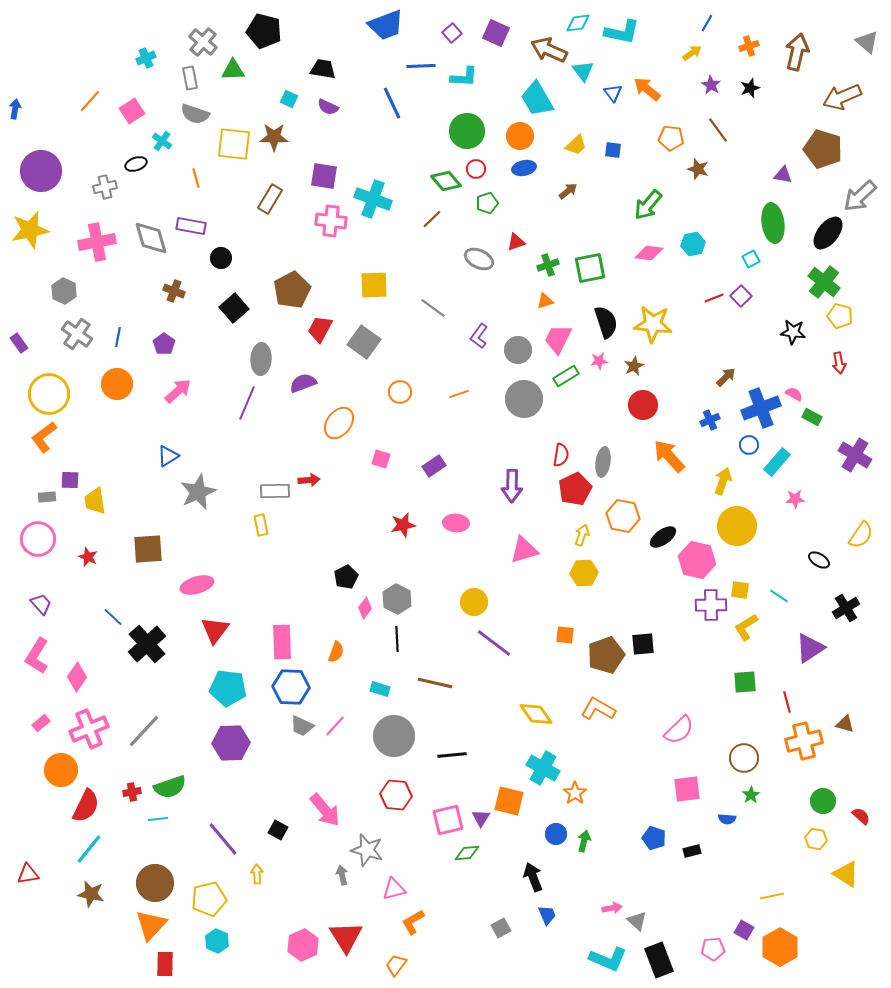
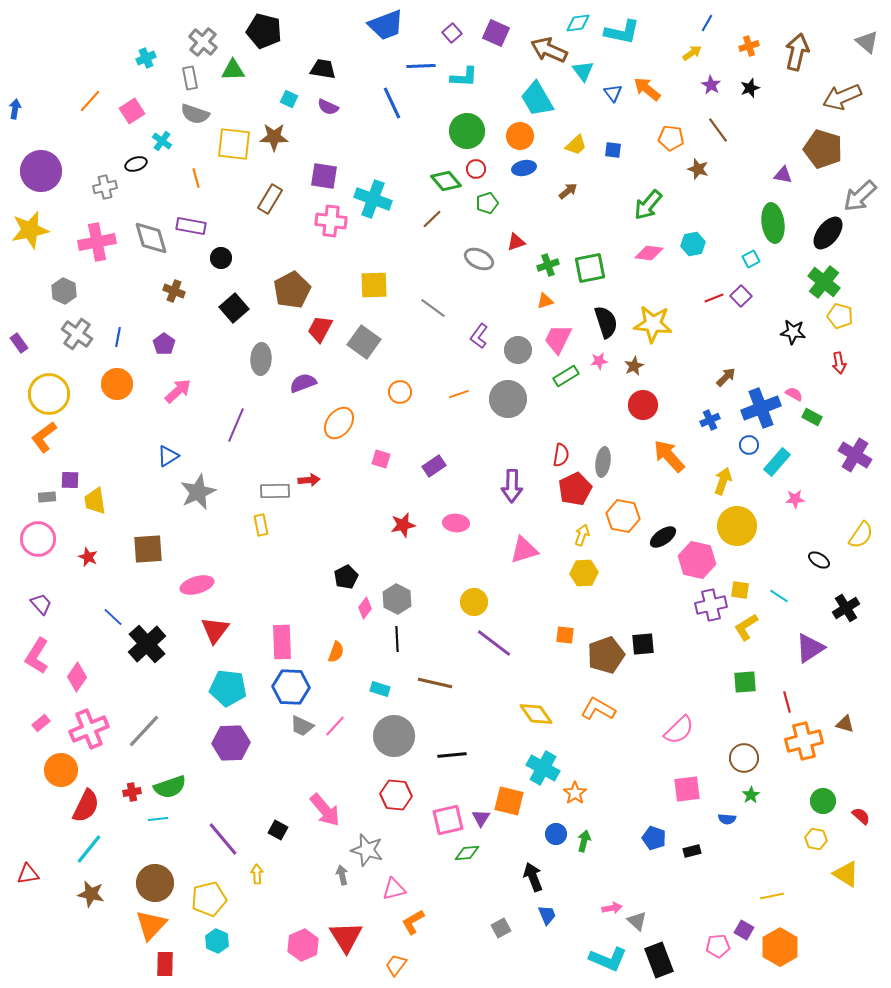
gray circle at (524, 399): moved 16 px left
purple line at (247, 403): moved 11 px left, 22 px down
purple cross at (711, 605): rotated 12 degrees counterclockwise
pink pentagon at (713, 949): moved 5 px right, 3 px up
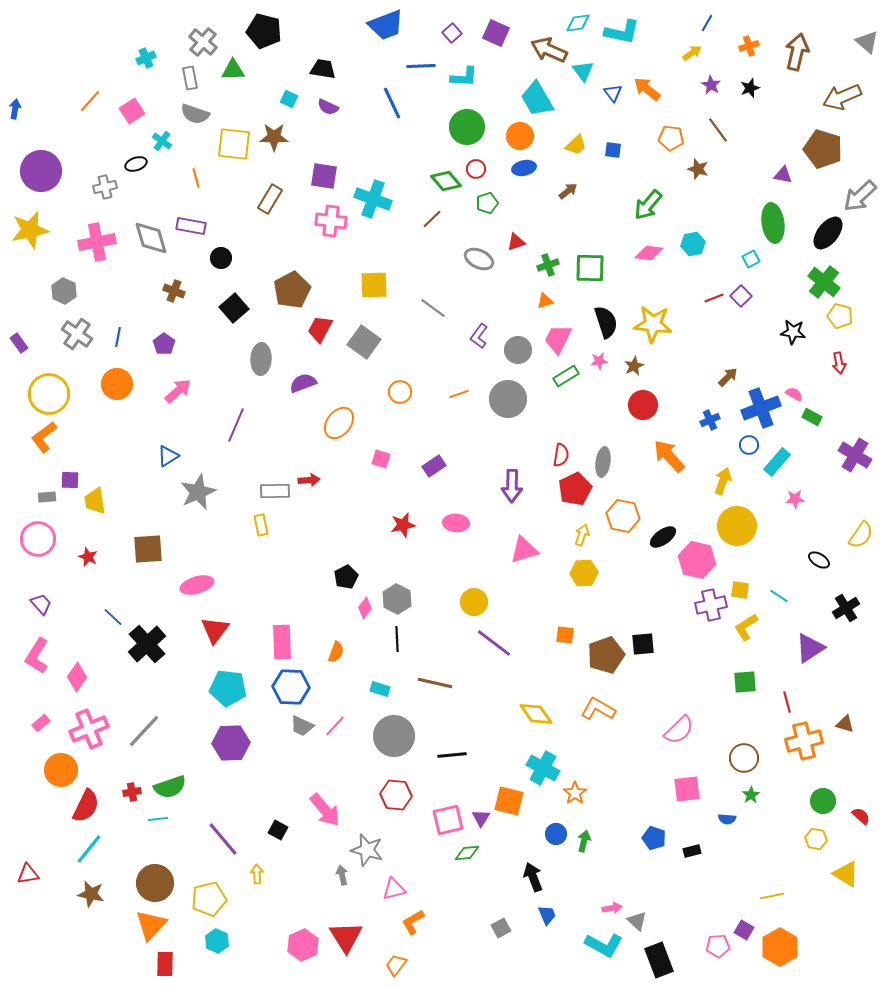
green circle at (467, 131): moved 4 px up
green square at (590, 268): rotated 12 degrees clockwise
brown arrow at (726, 377): moved 2 px right
cyan L-shape at (608, 959): moved 4 px left, 14 px up; rotated 6 degrees clockwise
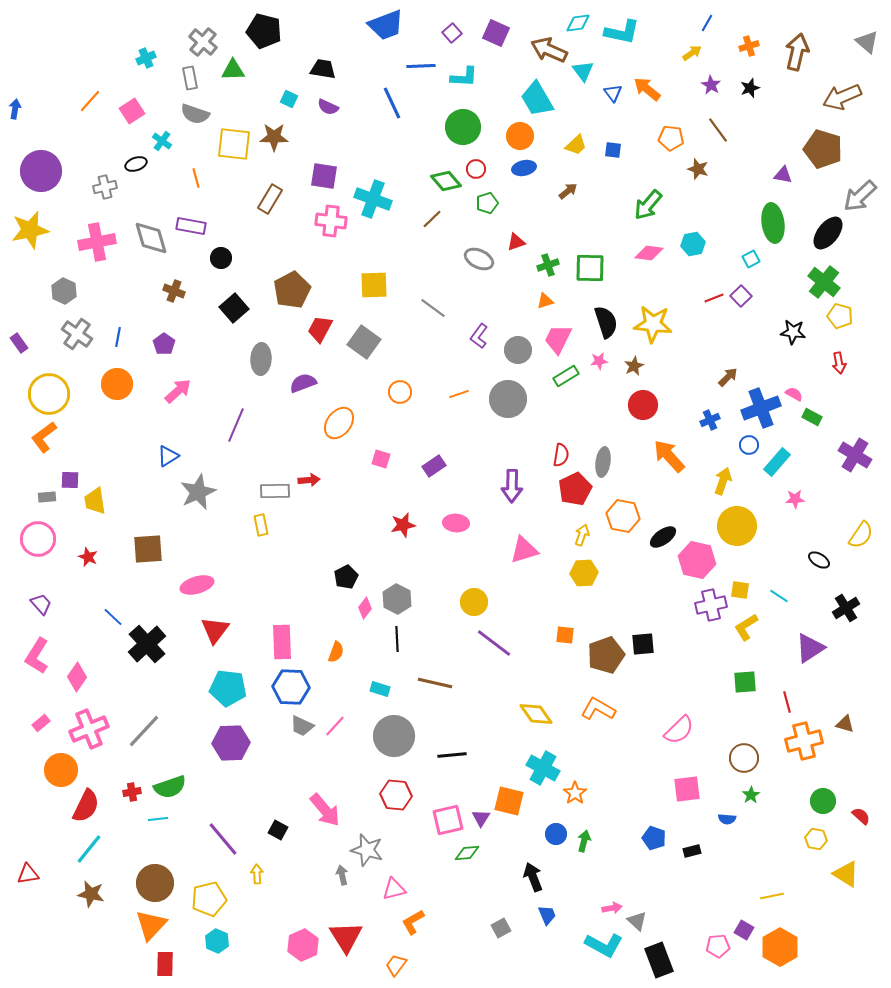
green circle at (467, 127): moved 4 px left
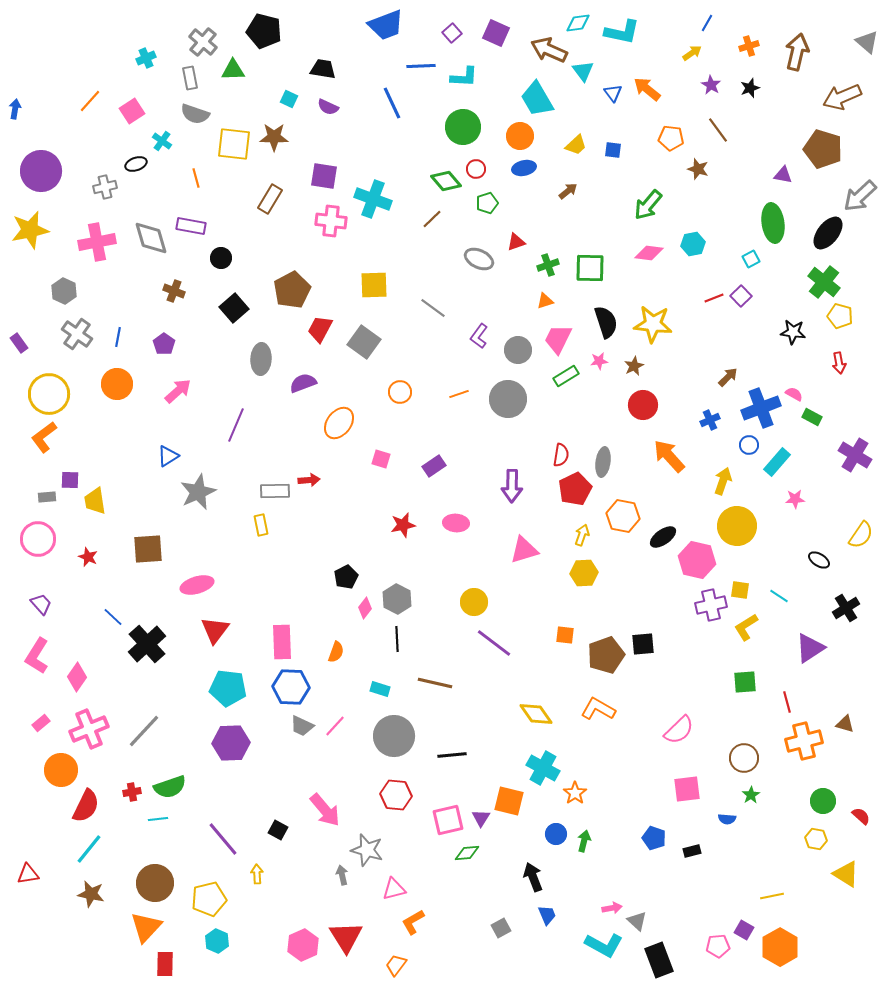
orange triangle at (151, 925): moved 5 px left, 2 px down
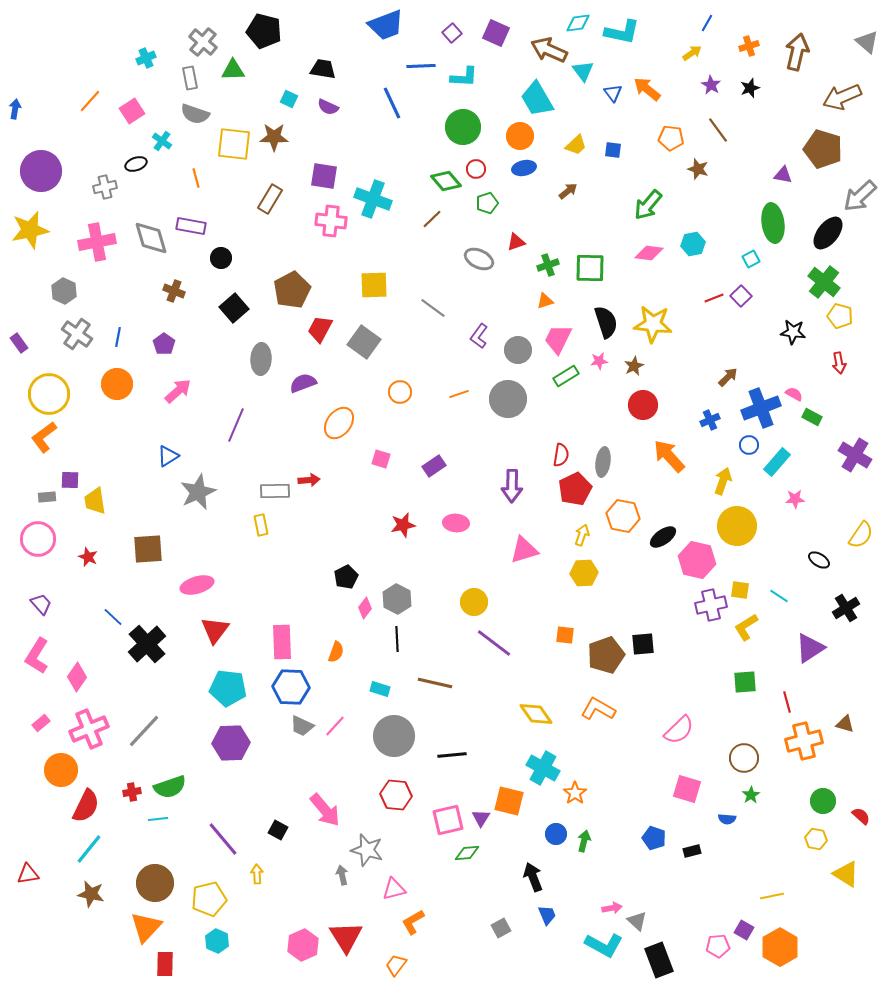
pink square at (687, 789): rotated 24 degrees clockwise
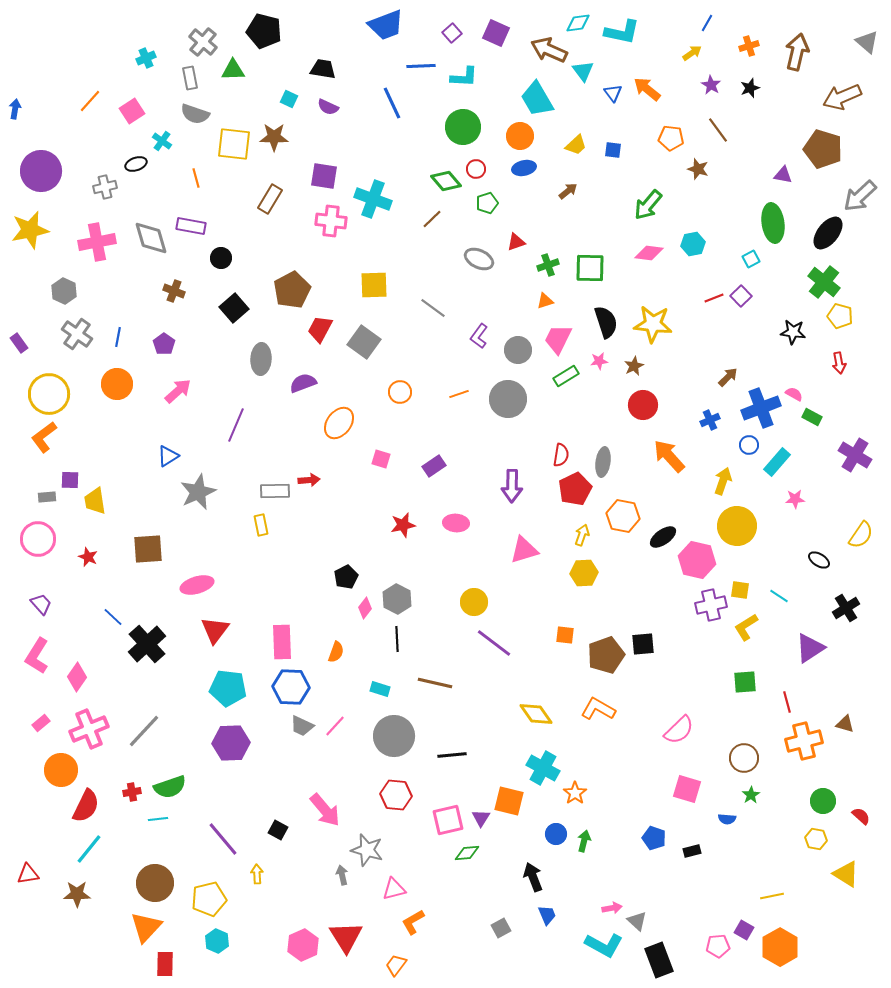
brown star at (91, 894): moved 14 px left; rotated 12 degrees counterclockwise
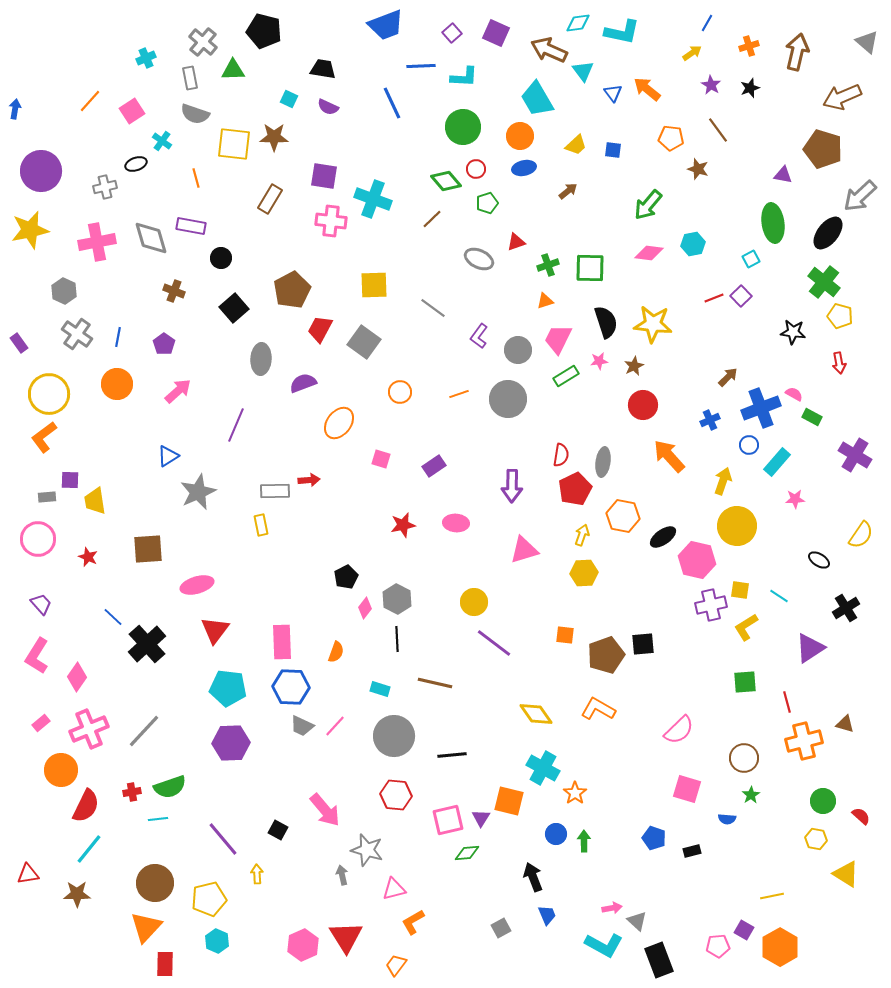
green arrow at (584, 841): rotated 15 degrees counterclockwise
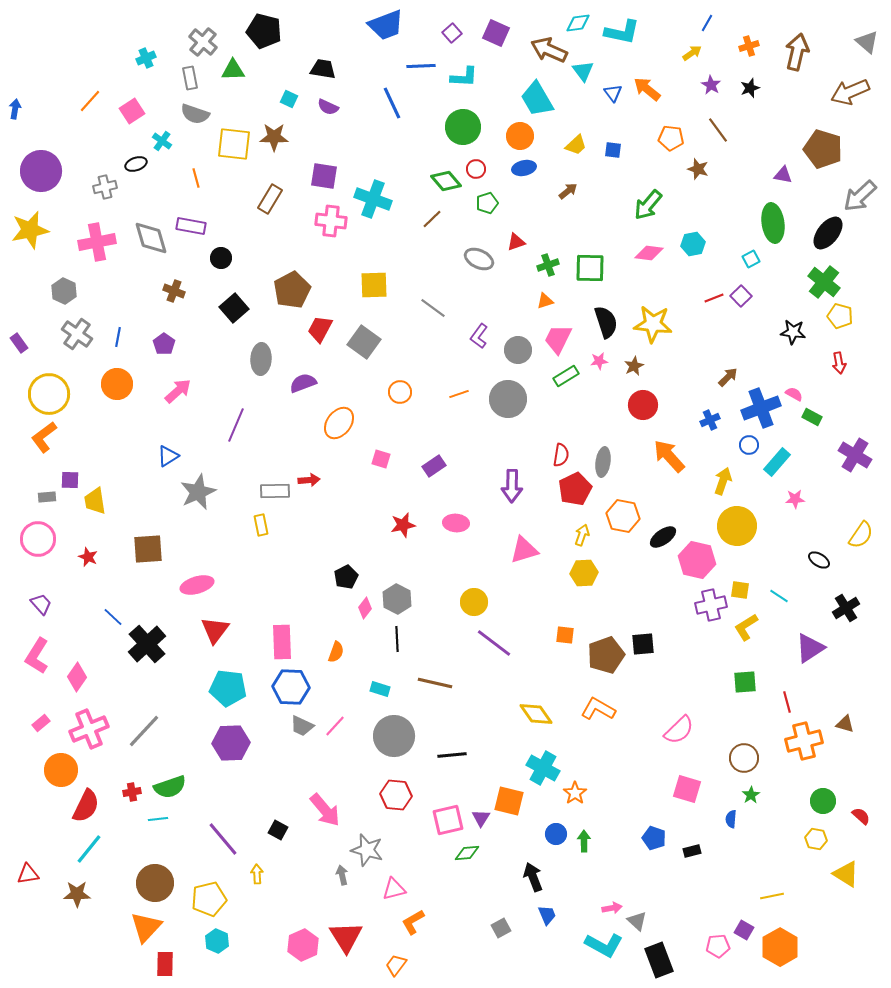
brown arrow at (842, 97): moved 8 px right, 5 px up
blue semicircle at (727, 819): moved 4 px right; rotated 90 degrees clockwise
